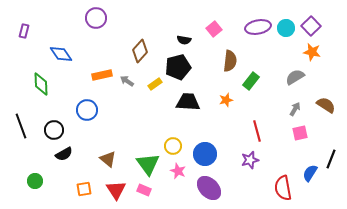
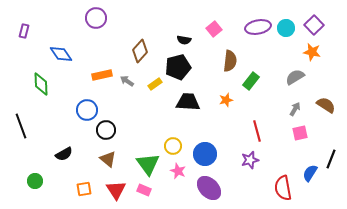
purple square at (311, 26): moved 3 px right, 1 px up
black circle at (54, 130): moved 52 px right
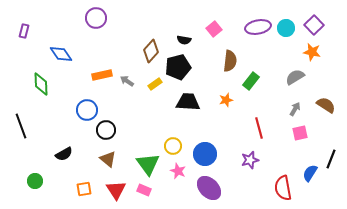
brown diamond at (140, 51): moved 11 px right
red line at (257, 131): moved 2 px right, 3 px up
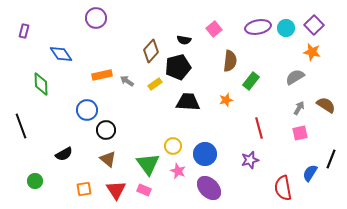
gray arrow at (295, 109): moved 4 px right, 1 px up
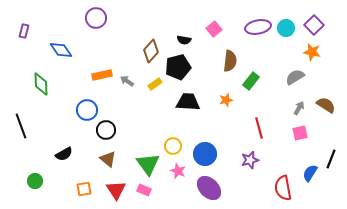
blue diamond at (61, 54): moved 4 px up
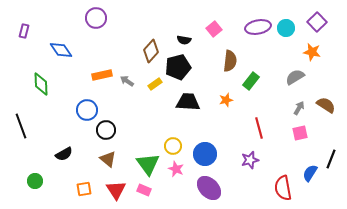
purple square at (314, 25): moved 3 px right, 3 px up
pink star at (178, 171): moved 2 px left, 2 px up
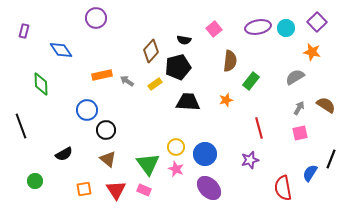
yellow circle at (173, 146): moved 3 px right, 1 px down
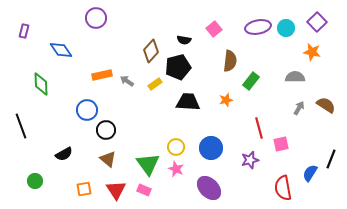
gray semicircle at (295, 77): rotated 30 degrees clockwise
pink square at (300, 133): moved 19 px left, 11 px down
blue circle at (205, 154): moved 6 px right, 6 px up
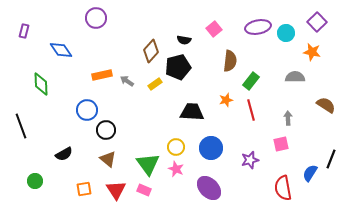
cyan circle at (286, 28): moved 5 px down
black trapezoid at (188, 102): moved 4 px right, 10 px down
gray arrow at (299, 108): moved 11 px left, 10 px down; rotated 32 degrees counterclockwise
red line at (259, 128): moved 8 px left, 18 px up
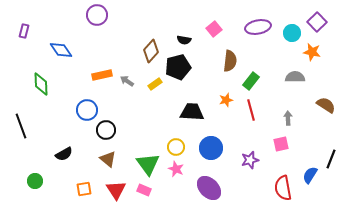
purple circle at (96, 18): moved 1 px right, 3 px up
cyan circle at (286, 33): moved 6 px right
blue semicircle at (310, 173): moved 2 px down
